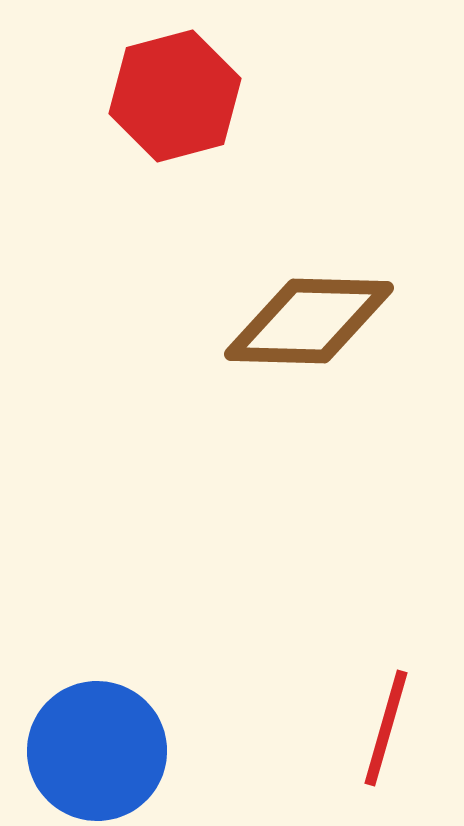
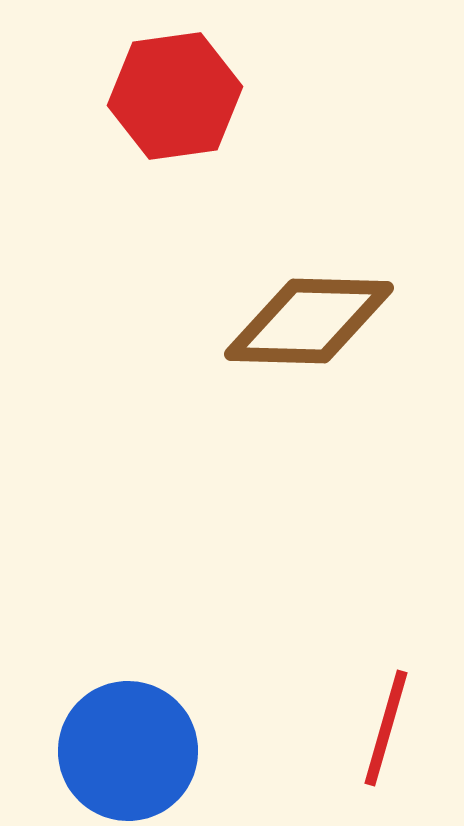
red hexagon: rotated 7 degrees clockwise
blue circle: moved 31 px right
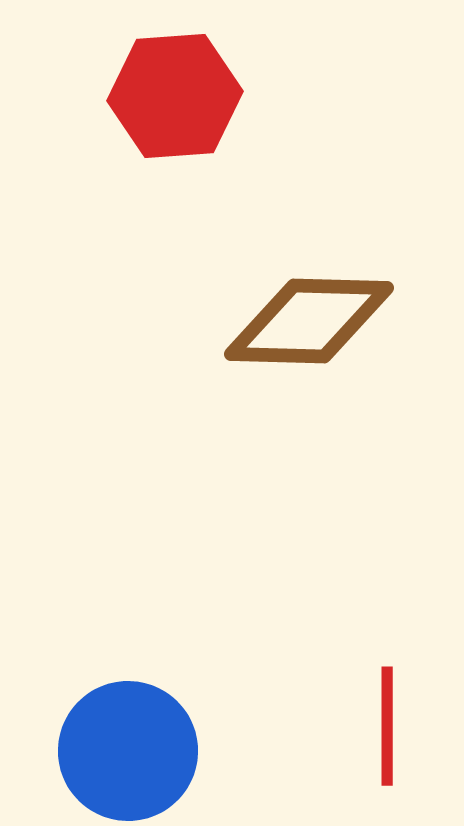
red hexagon: rotated 4 degrees clockwise
red line: moved 1 px right, 2 px up; rotated 16 degrees counterclockwise
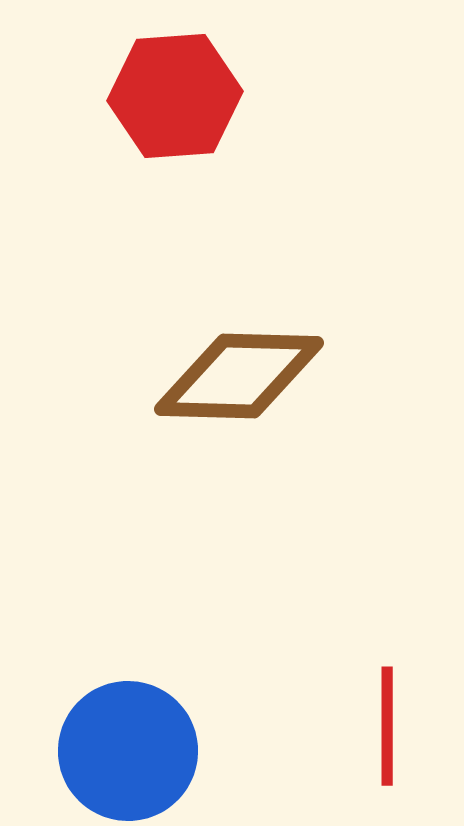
brown diamond: moved 70 px left, 55 px down
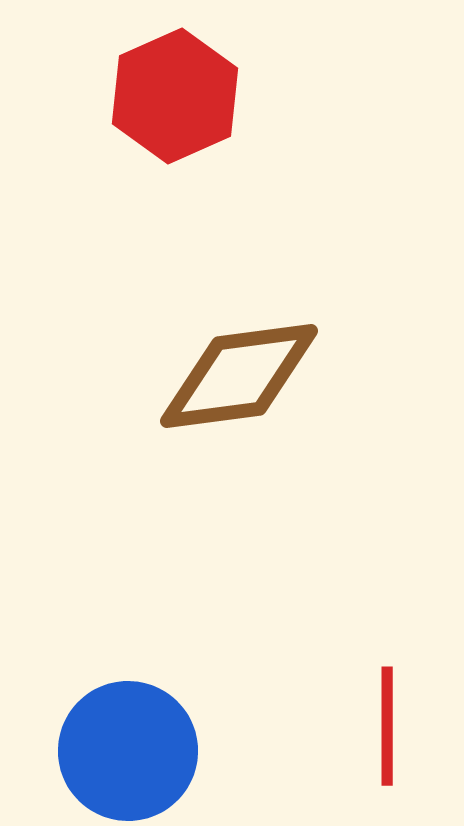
red hexagon: rotated 20 degrees counterclockwise
brown diamond: rotated 9 degrees counterclockwise
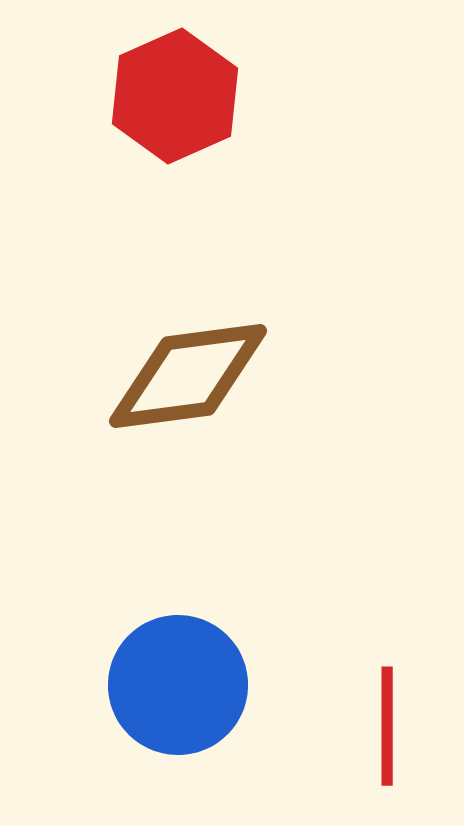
brown diamond: moved 51 px left
blue circle: moved 50 px right, 66 px up
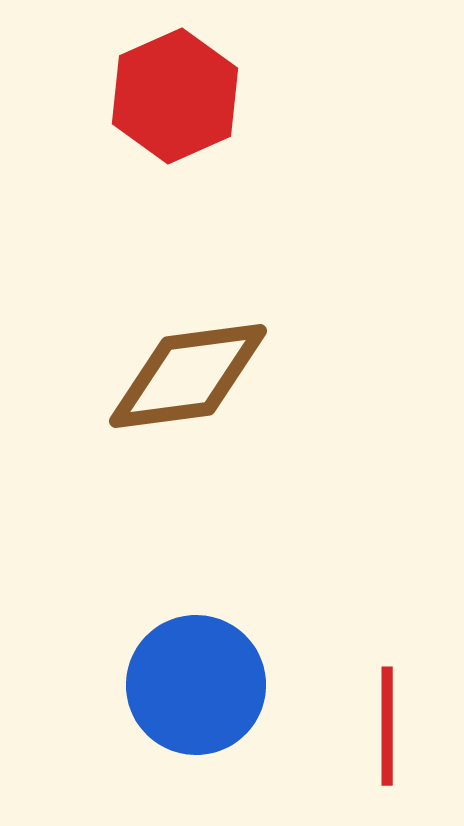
blue circle: moved 18 px right
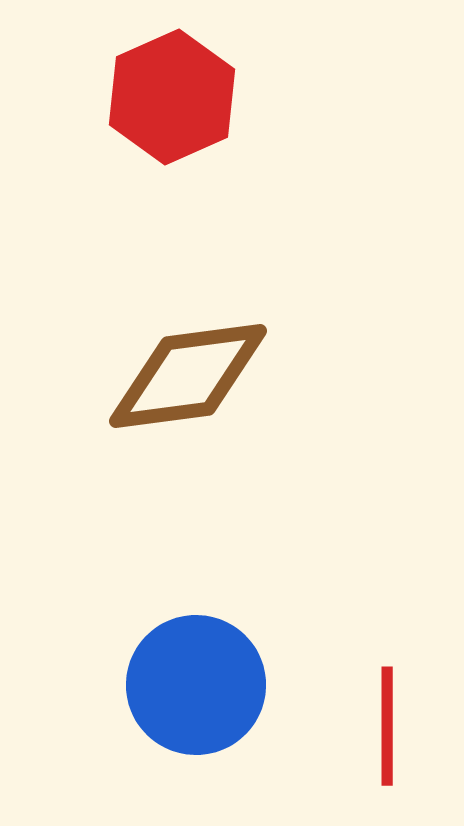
red hexagon: moved 3 px left, 1 px down
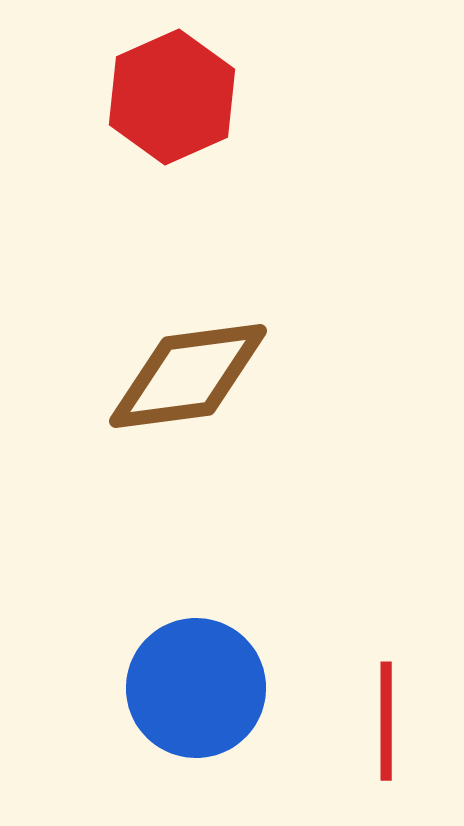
blue circle: moved 3 px down
red line: moved 1 px left, 5 px up
